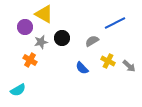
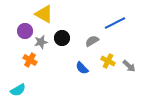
purple circle: moved 4 px down
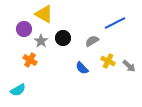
purple circle: moved 1 px left, 2 px up
black circle: moved 1 px right
gray star: moved 1 px up; rotated 24 degrees counterclockwise
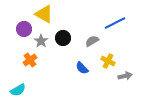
orange cross: rotated 24 degrees clockwise
gray arrow: moved 4 px left, 10 px down; rotated 56 degrees counterclockwise
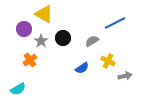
blue semicircle: rotated 80 degrees counterclockwise
cyan semicircle: moved 1 px up
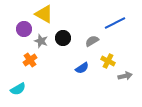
gray star: rotated 16 degrees counterclockwise
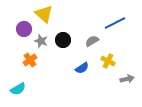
yellow triangle: rotated 12 degrees clockwise
black circle: moved 2 px down
gray arrow: moved 2 px right, 3 px down
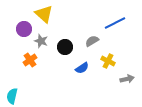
black circle: moved 2 px right, 7 px down
cyan semicircle: moved 6 px left, 7 px down; rotated 133 degrees clockwise
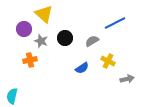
black circle: moved 9 px up
orange cross: rotated 24 degrees clockwise
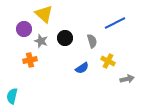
gray semicircle: rotated 104 degrees clockwise
